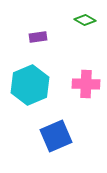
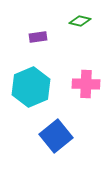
green diamond: moved 5 px left, 1 px down; rotated 15 degrees counterclockwise
cyan hexagon: moved 1 px right, 2 px down
blue square: rotated 16 degrees counterclockwise
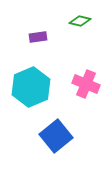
pink cross: rotated 20 degrees clockwise
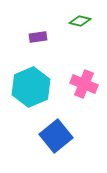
pink cross: moved 2 px left
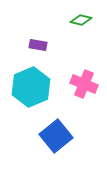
green diamond: moved 1 px right, 1 px up
purple rectangle: moved 8 px down; rotated 18 degrees clockwise
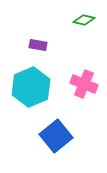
green diamond: moved 3 px right
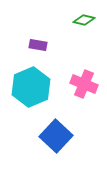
blue square: rotated 8 degrees counterclockwise
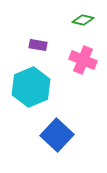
green diamond: moved 1 px left
pink cross: moved 1 px left, 24 px up
blue square: moved 1 px right, 1 px up
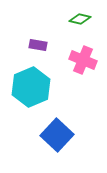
green diamond: moved 3 px left, 1 px up
